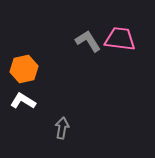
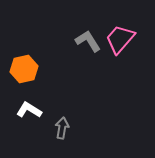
pink trapezoid: rotated 56 degrees counterclockwise
white L-shape: moved 6 px right, 9 px down
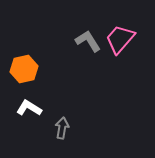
white L-shape: moved 2 px up
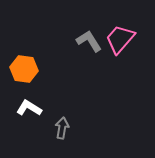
gray L-shape: moved 1 px right
orange hexagon: rotated 20 degrees clockwise
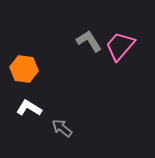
pink trapezoid: moved 7 px down
gray arrow: rotated 60 degrees counterclockwise
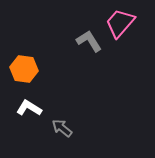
pink trapezoid: moved 23 px up
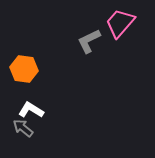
gray L-shape: rotated 84 degrees counterclockwise
white L-shape: moved 2 px right, 2 px down
gray arrow: moved 39 px left
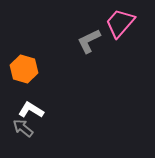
orange hexagon: rotated 8 degrees clockwise
